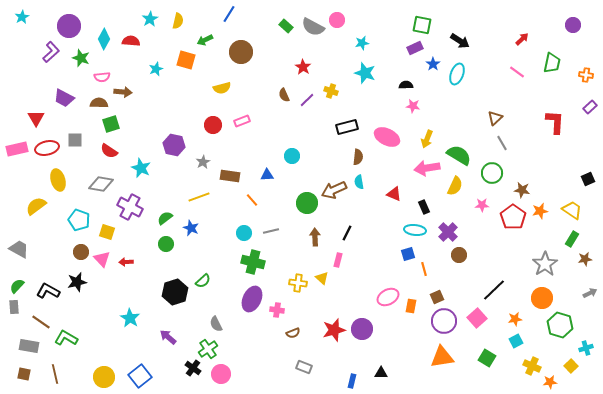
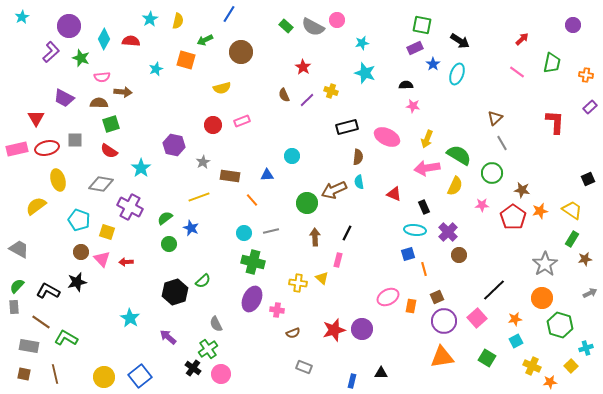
cyan star at (141, 168): rotated 12 degrees clockwise
green circle at (166, 244): moved 3 px right
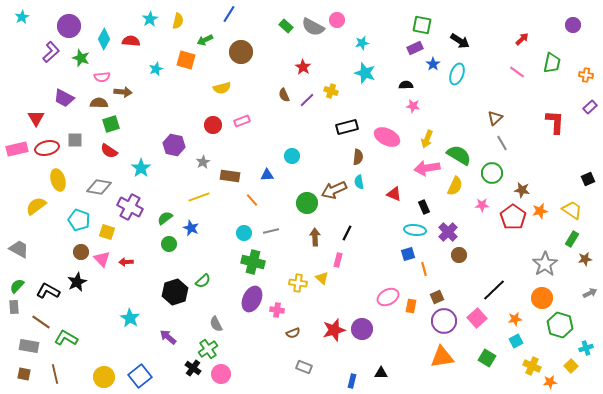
gray diamond at (101, 184): moved 2 px left, 3 px down
black star at (77, 282): rotated 12 degrees counterclockwise
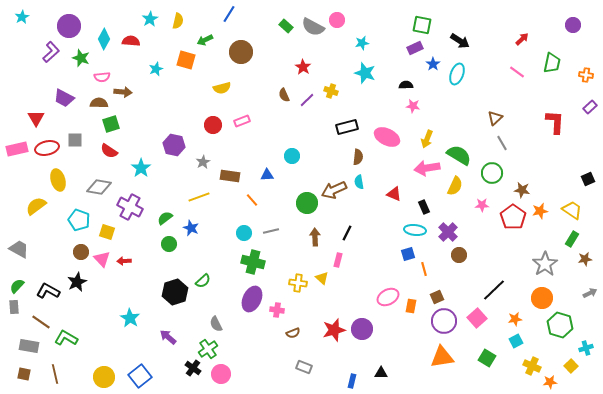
red arrow at (126, 262): moved 2 px left, 1 px up
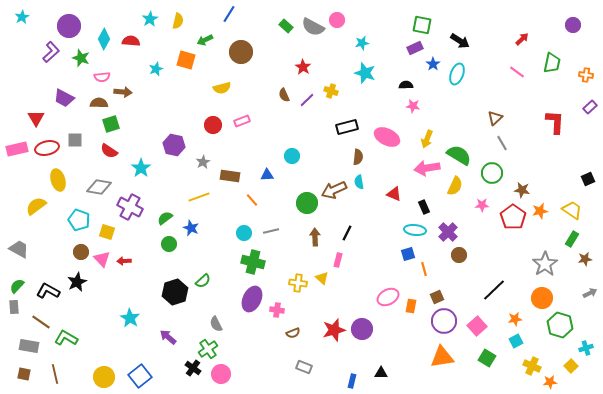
pink square at (477, 318): moved 8 px down
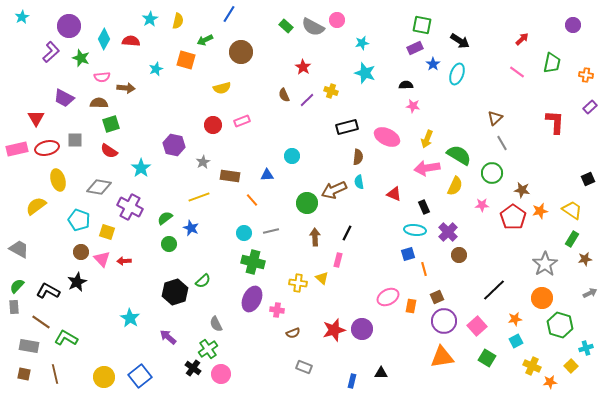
brown arrow at (123, 92): moved 3 px right, 4 px up
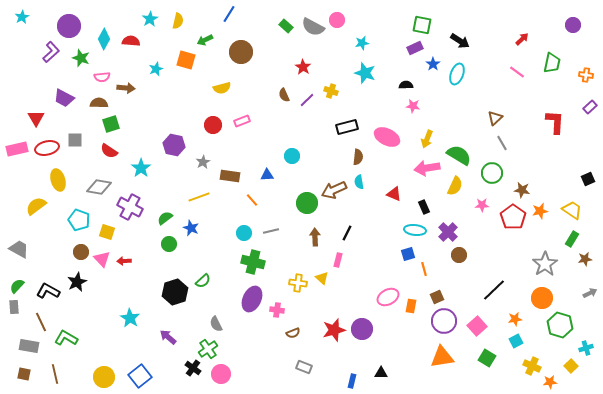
brown line at (41, 322): rotated 30 degrees clockwise
